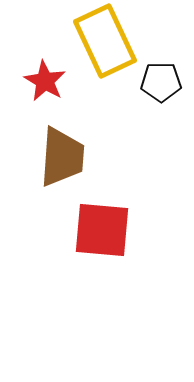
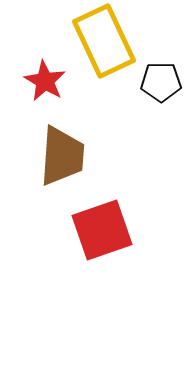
yellow rectangle: moved 1 px left
brown trapezoid: moved 1 px up
red square: rotated 24 degrees counterclockwise
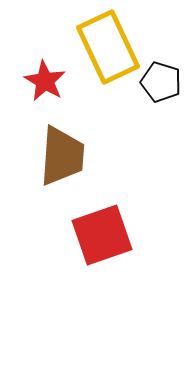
yellow rectangle: moved 4 px right, 6 px down
black pentagon: rotated 18 degrees clockwise
red square: moved 5 px down
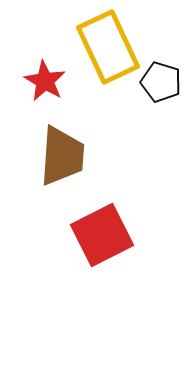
red square: rotated 8 degrees counterclockwise
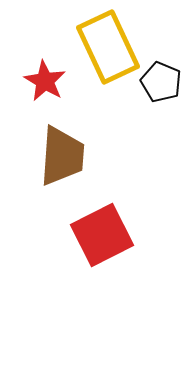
black pentagon: rotated 6 degrees clockwise
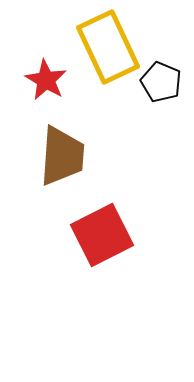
red star: moved 1 px right, 1 px up
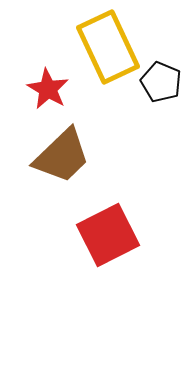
red star: moved 2 px right, 9 px down
brown trapezoid: rotated 42 degrees clockwise
red square: moved 6 px right
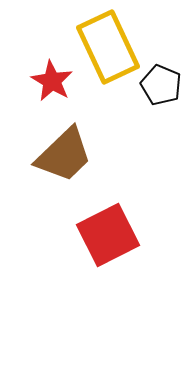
black pentagon: moved 3 px down
red star: moved 4 px right, 8 px up
brown trapezoid: moved 2 px right, 1 px up
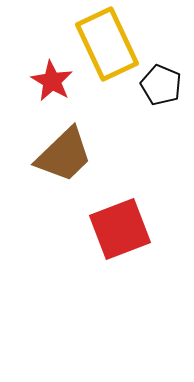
yellow rectangle: moved 1 px left, 3 px up
red square: moved 12 px right, 6 px up; rotated 6 degrees clockwise
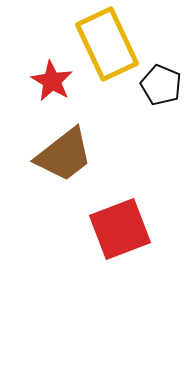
brown trapezoid: rotated 6 degrees clockwise
